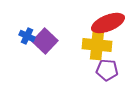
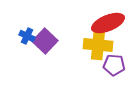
yellow cross: moved 1 px right
purple pentagon: moved 7 px right, 5 px up
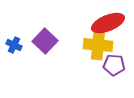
blue cross: moved 13 px left, 9 px down
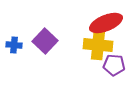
red ellipse: moved 2 px left
blue cross: rotated 21 degrees counterclockwise
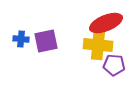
purple square: moved 1 px right; rotated 35 degrees clockwise
blue cross: moved 7 px right, 6 px up
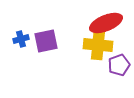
blue cross: rotated 21 degrees counterclockwise
purple pentagon: moved 5 px right; rotated 25 degrees counterclockwise
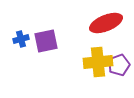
yellow cross: moved 17 px down; rotated 12 degrees counterclockwise
